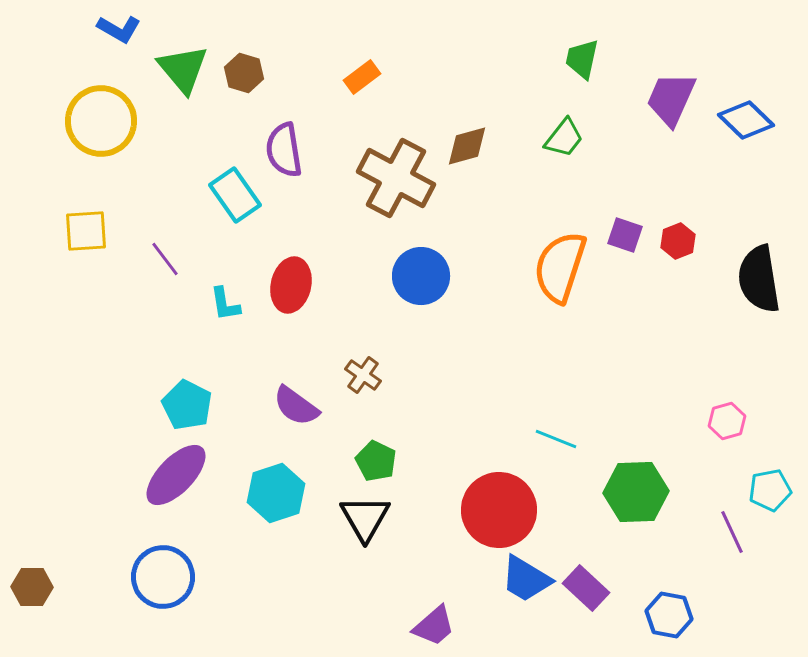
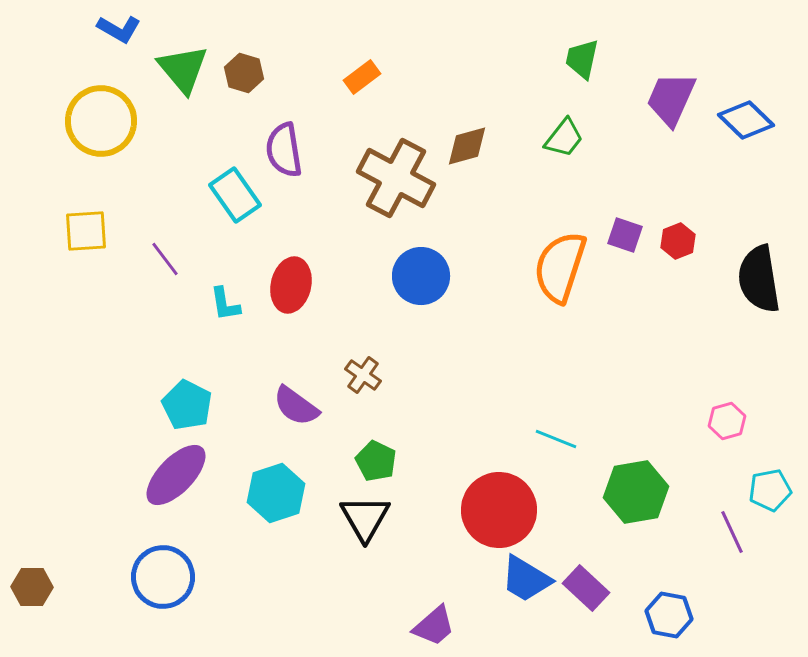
green hexagon at (636, 492): rotated 8 degrees counterclockwise
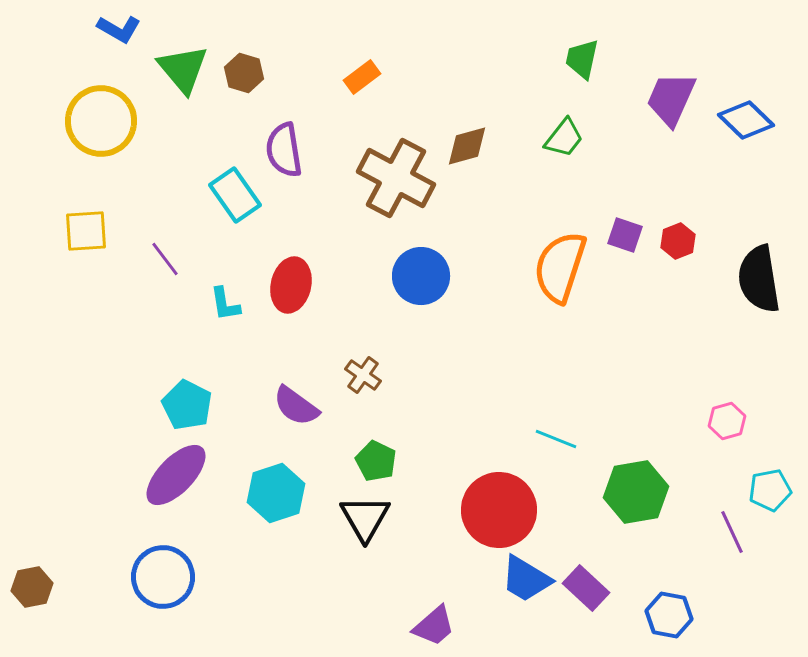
brown hexagon at (32, 587): rotated 12 degrees counterclockwise
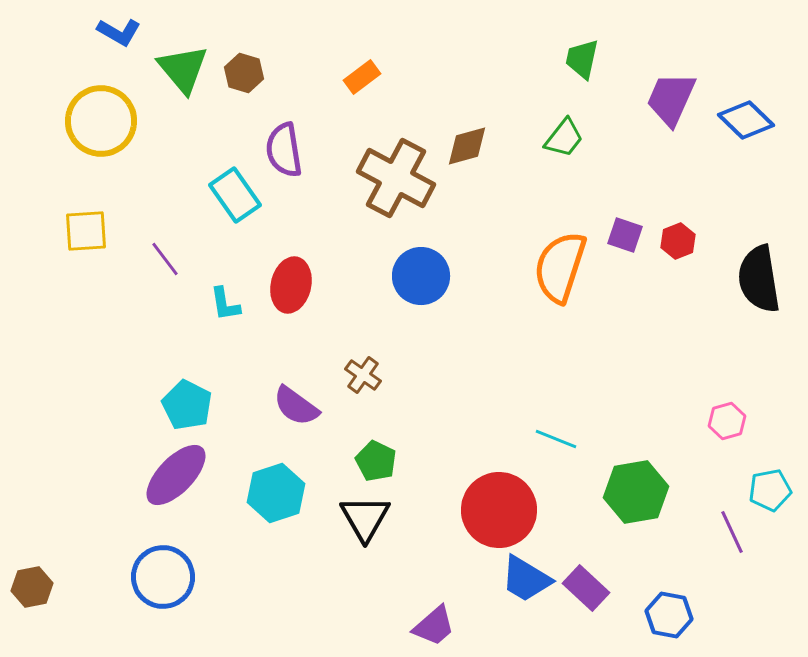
blue L-shape at (119, 29): moved 3 px down
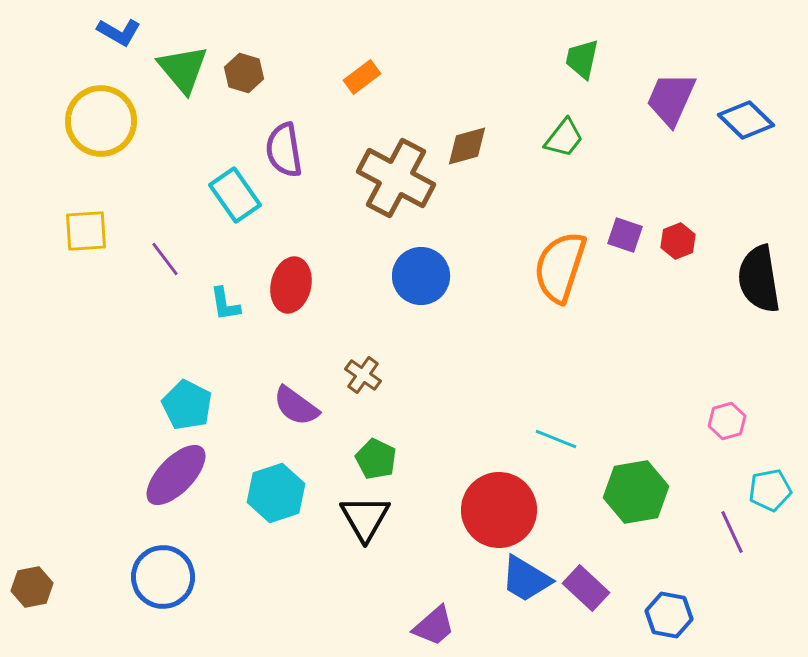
green pentagon at (376, 461): moved 2 px up
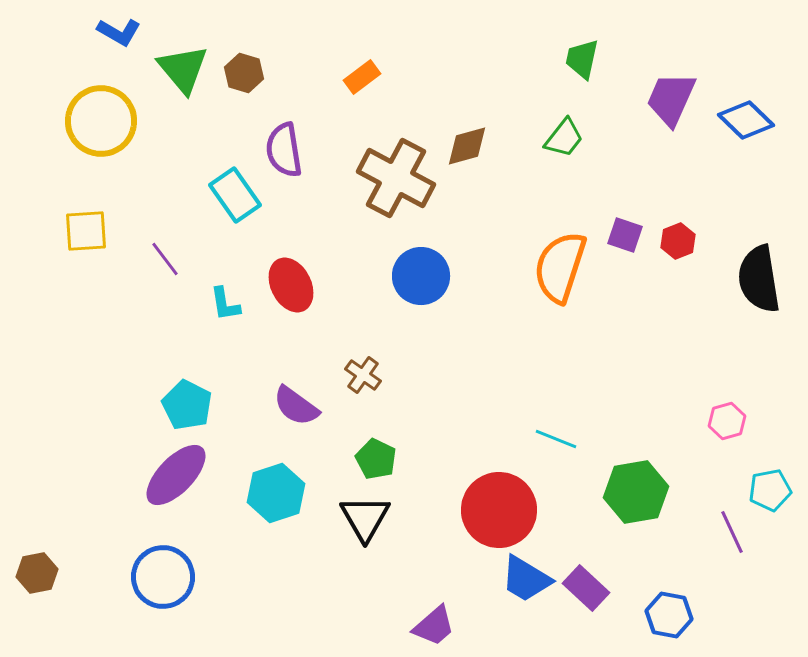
red ellipse at (291, 285): rotated 40 degrees counterclockwise
brown hexagon at (32, 587): moved 5 px right, 14 px up
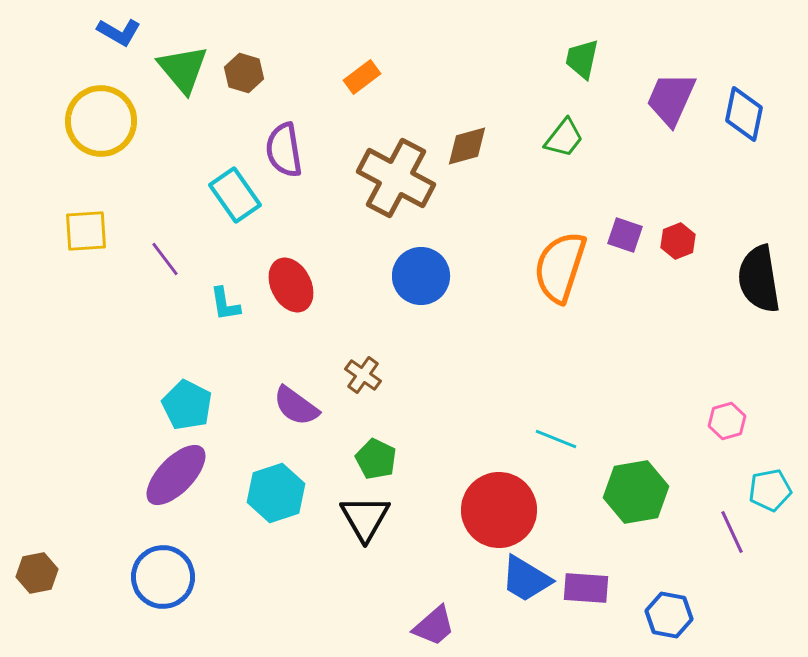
blue diamond at (746, 120): moved 2 px left, 6 px up; rotated 58 degrees clockwise
purple rectangle at (586, 588): rotated 39 degrees counterclockwise
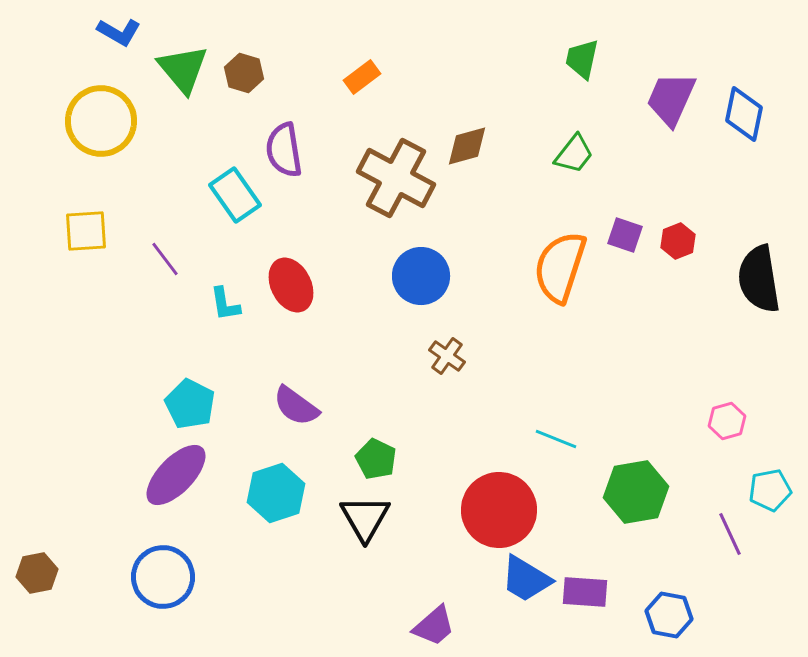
green trapezoid at (564, 138): moved 10 px right, 16 px down
brown cross at (363, 375): moved 84 px right, 19 px up
cyan pentagon at (187, 405): moved 3 px right, 1 px up
purple line at (732, 532): moved 2 px left, 2 px down
purple rectangle at (586, 588): moved 1 px left, 4 px down
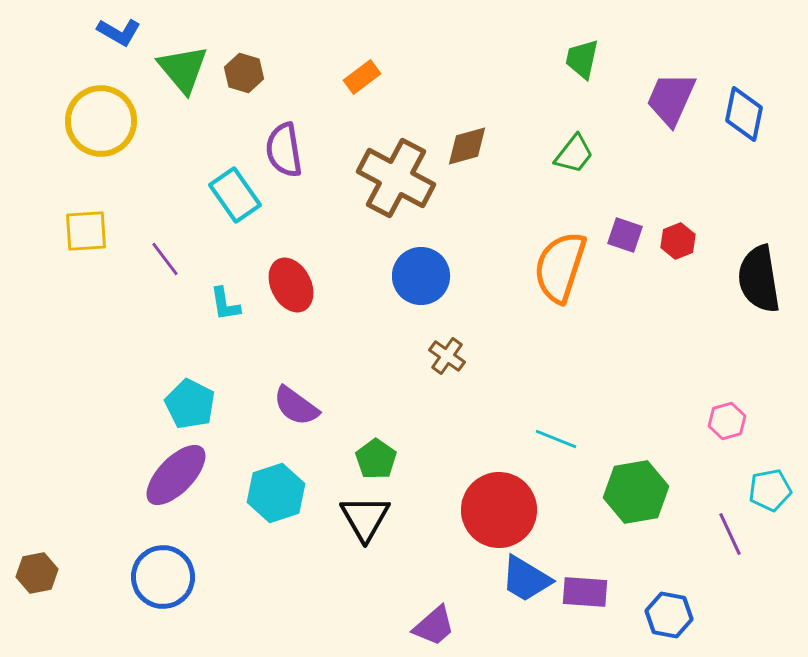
green pentagon at (376, 459): rotated 9 degrees clockwise
